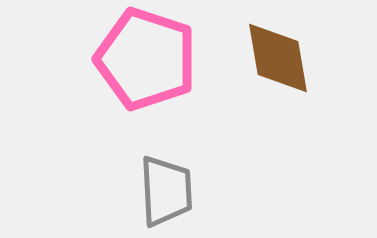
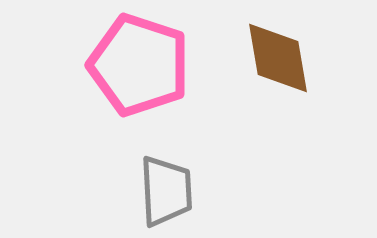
pink pentagon: moved 7 px left, 6 px down
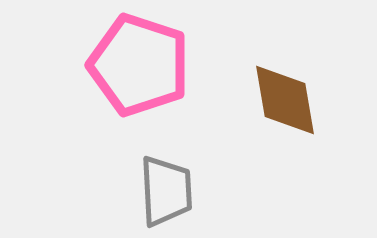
brown diamond: moved 7 px right, 42 px down
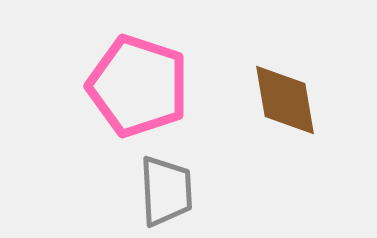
pink pentagon: moved 1 px left, 21 px down
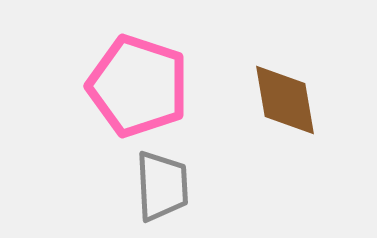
gray trapezoid: moved 4 px left, 5 px up
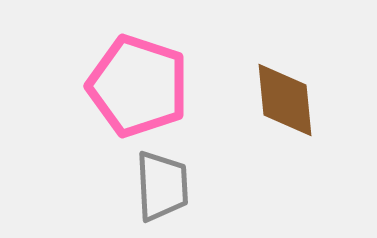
brown diamond: rotated 4 degrees clockwise
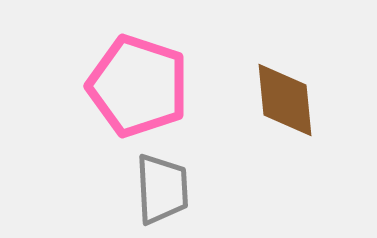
gray trapezoid: moved 3 px down
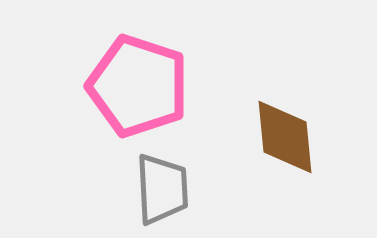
brown diamond: moved 37 px down
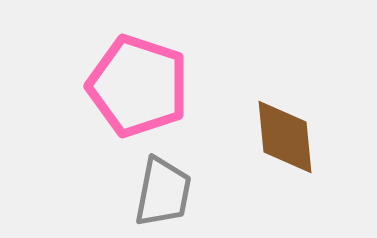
gray trapezoid: moved 1 px right, 3 px down; rotated 14 degrees clockwise
